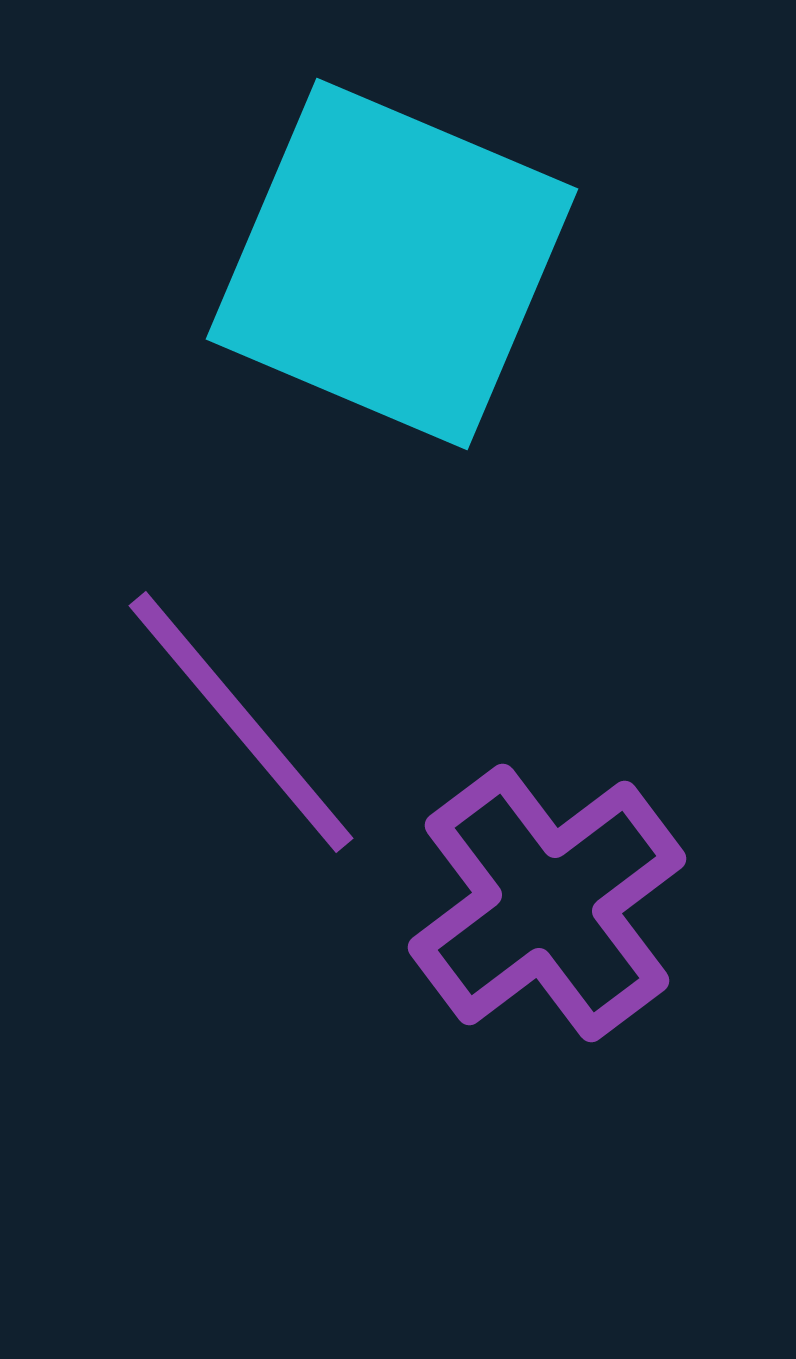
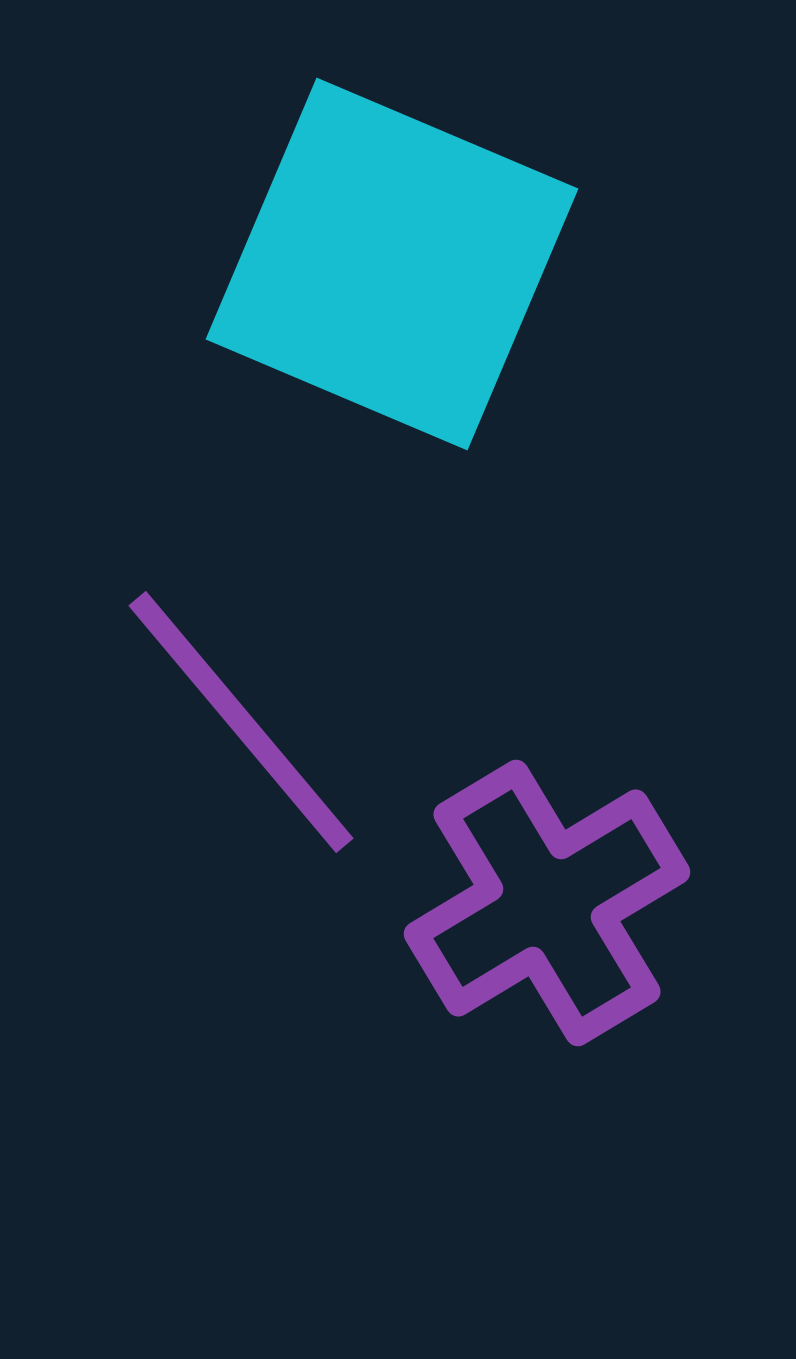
purple cross: rotated 6 degrees clockwise
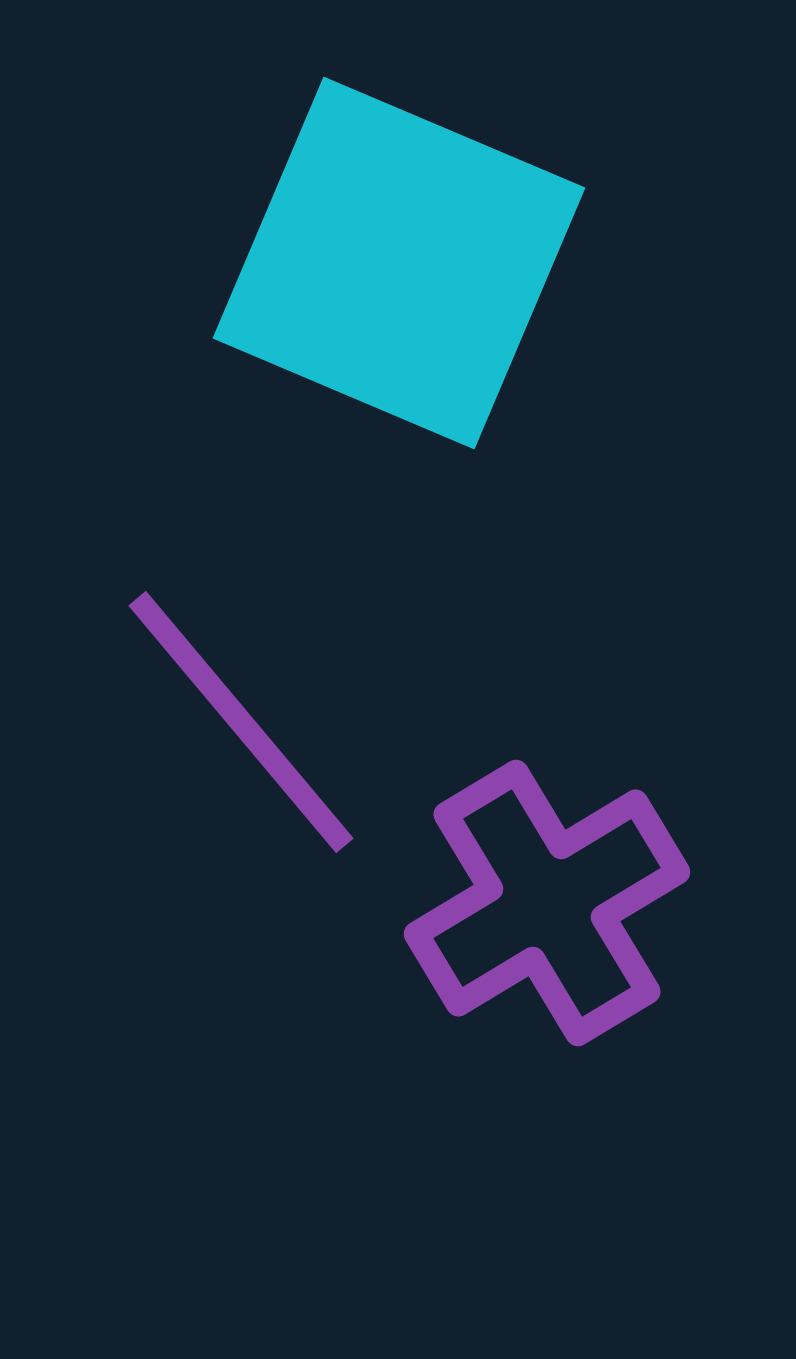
cyan square: moved 7 px right, 1 px up
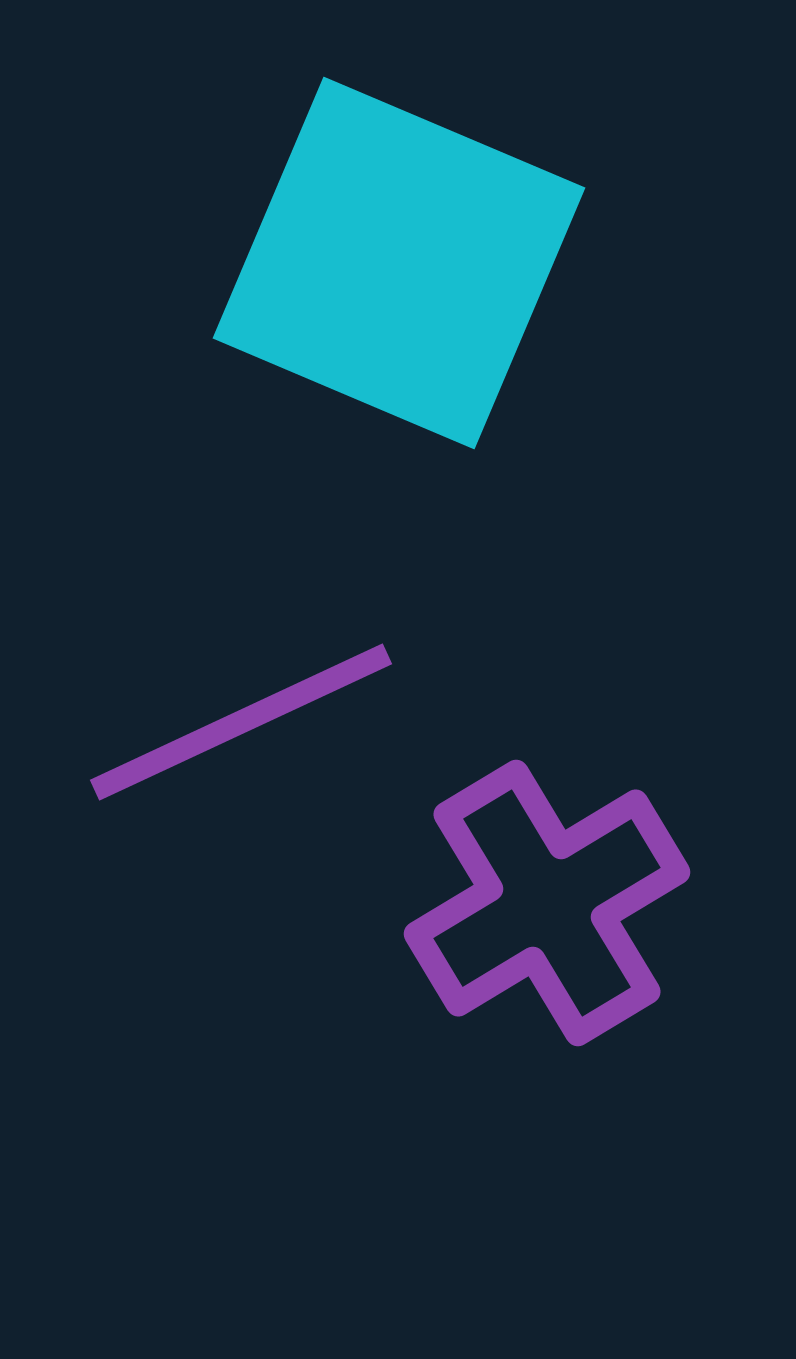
purple line: rotated 75 degrees counterclockwise
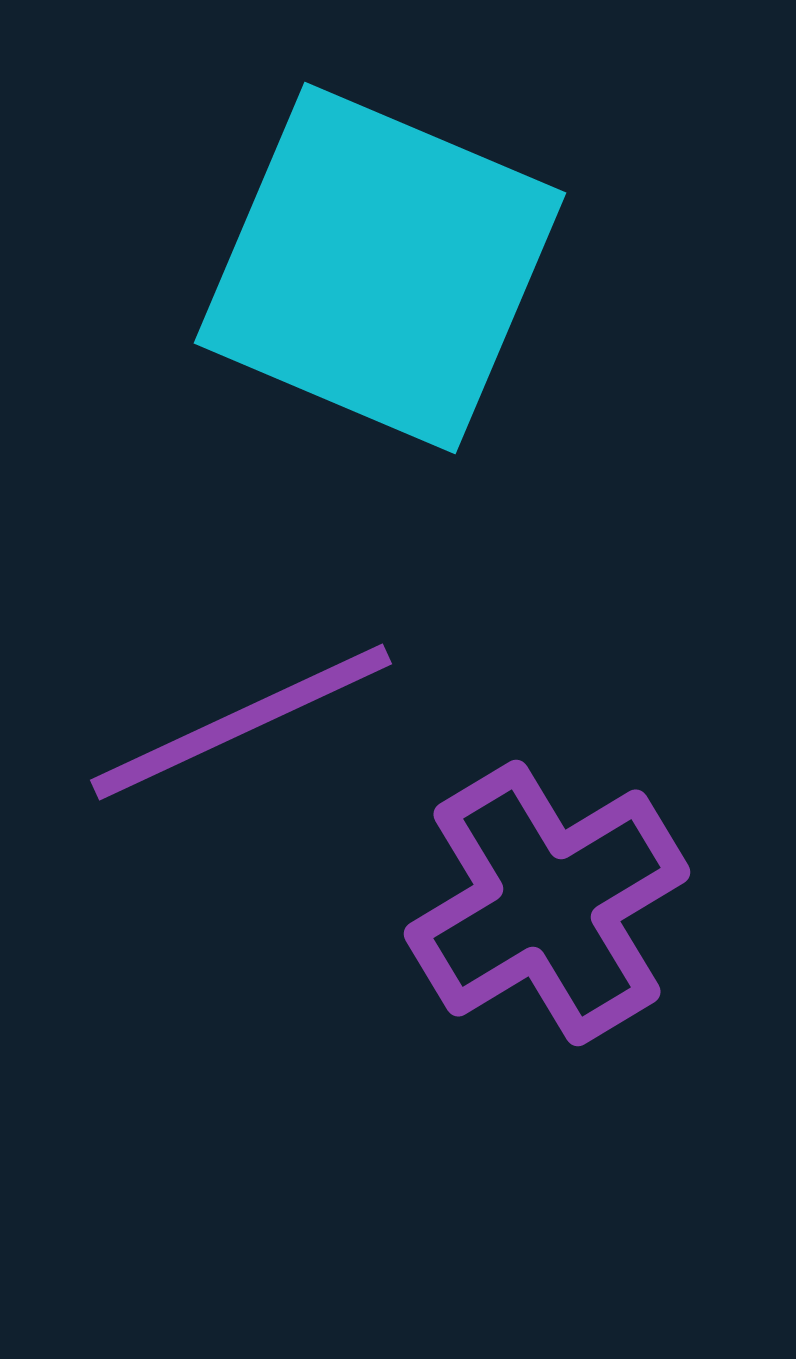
cyan square: moved 19 px left, 5 px down
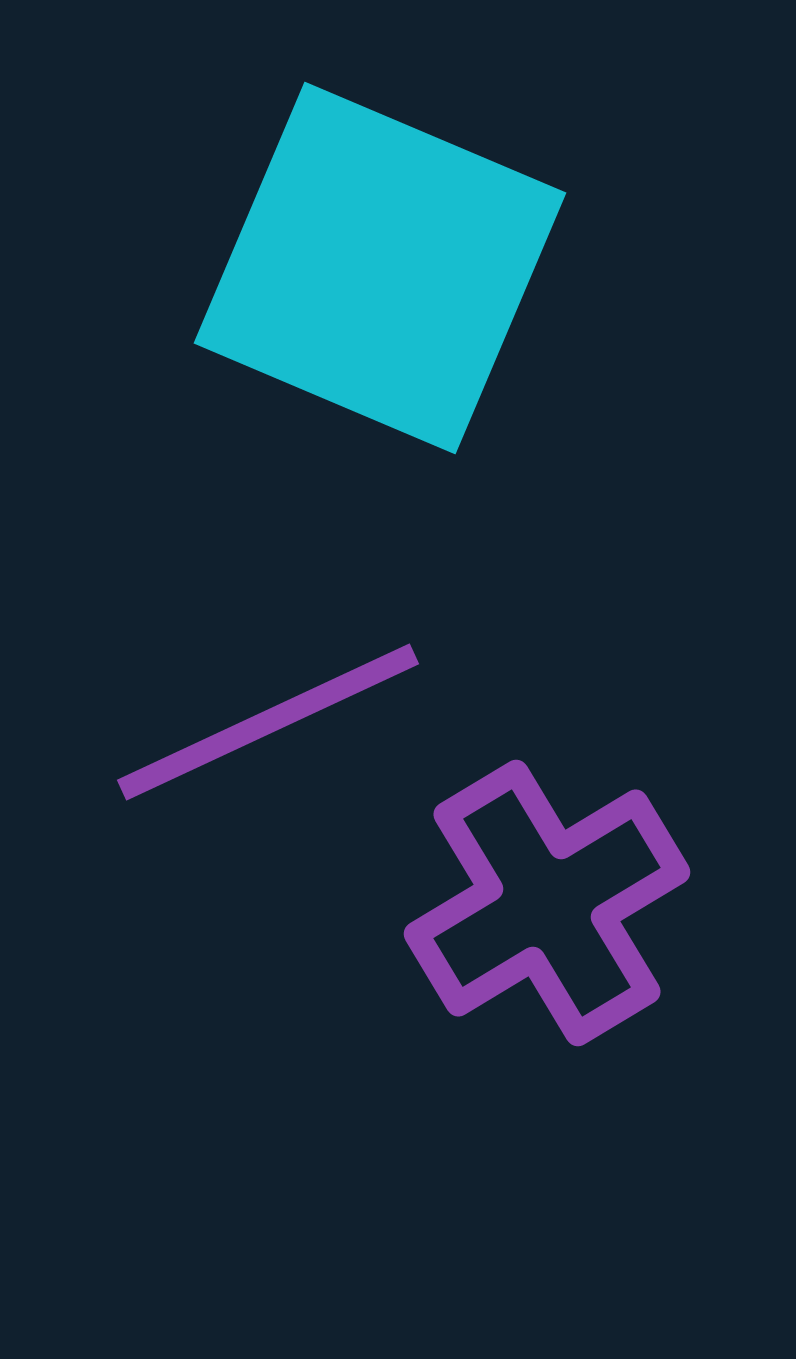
purple line: moved 27 px right
